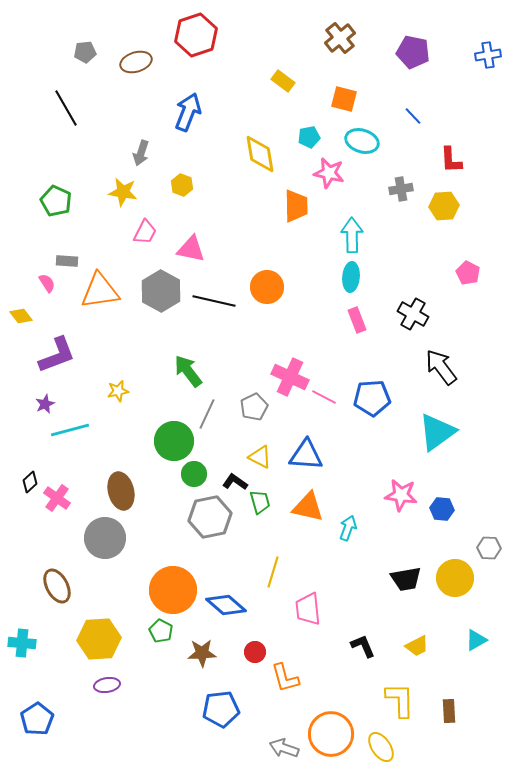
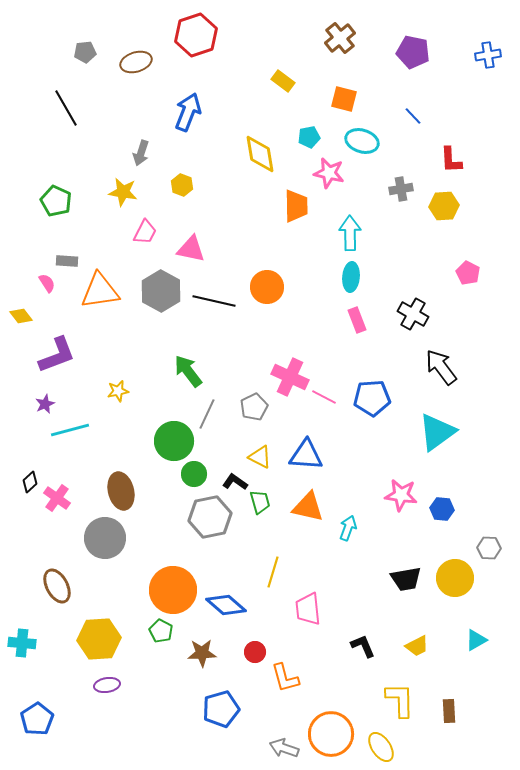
cyan arrow at (352, 235): moved 2 px left, 2 px up
blue pentagon at (221, 709): rotated 9 degrees counterclockwise
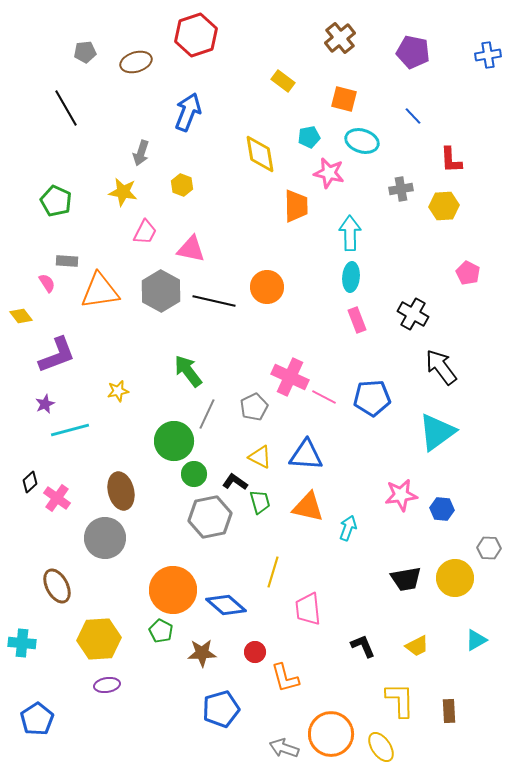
pink star at (401, 495): rotated 16 degrees counterclockwise
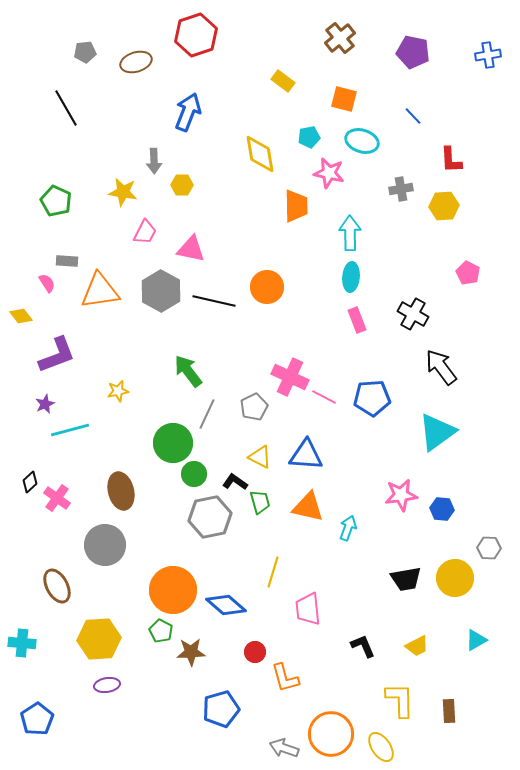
gray arrow at (141, 153): moved 13 px right, 8 px down; rotated 20 degrees counterclockwise
yellow hexagon at (182, 185): rotated 20 degrees counterclockwise
green circle at (174, 441): moved 1 px left, 2 px down
gray circle at (105, 538): moved 7 px down
brown star at (202, 653): moved 11 px left, 1 px up
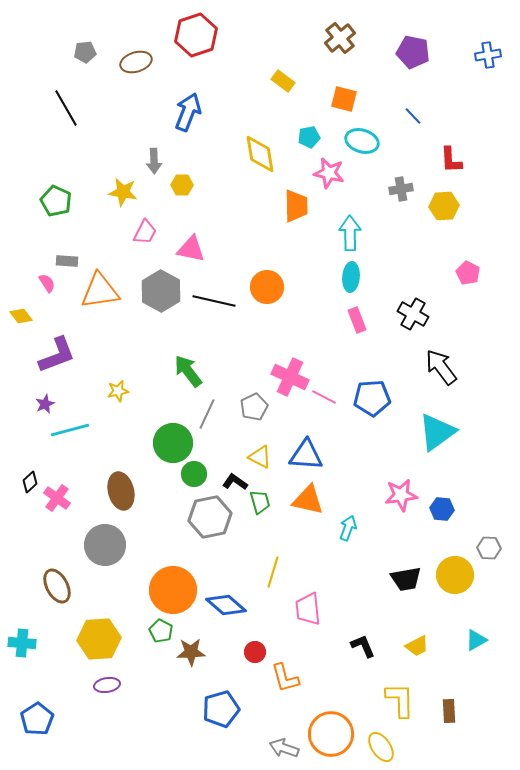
orange triangle at (308, 507): moved 7 px up
yellow circle at (455, 578): moved 3 px up
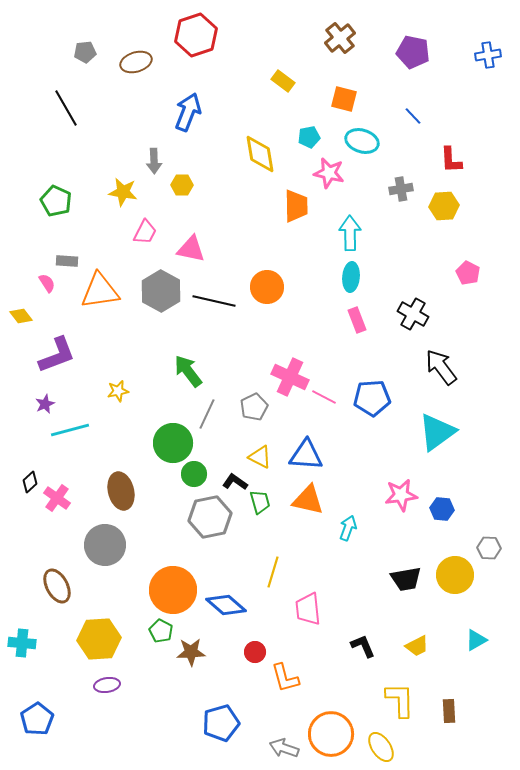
blue pentagon at (221, 709): moved 14 px down
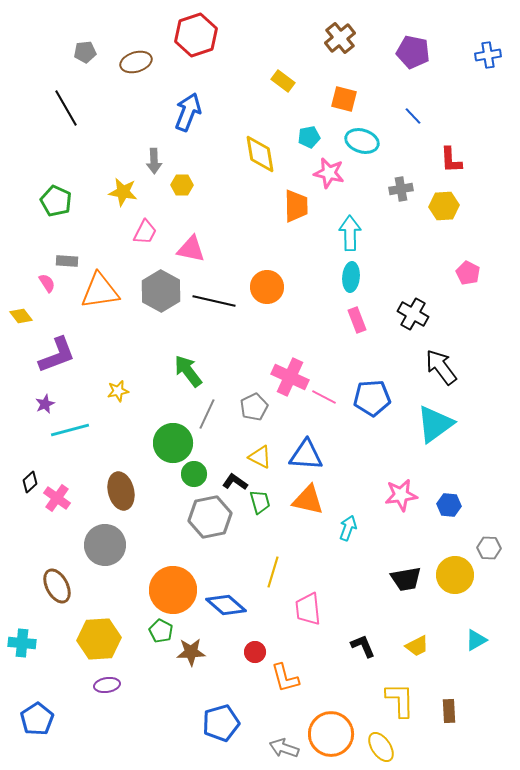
cyan triangle at (437, 432): moved 2 px left, 8 px up
blue hexagon at (442, 509): moved 7 px right, 4 px up
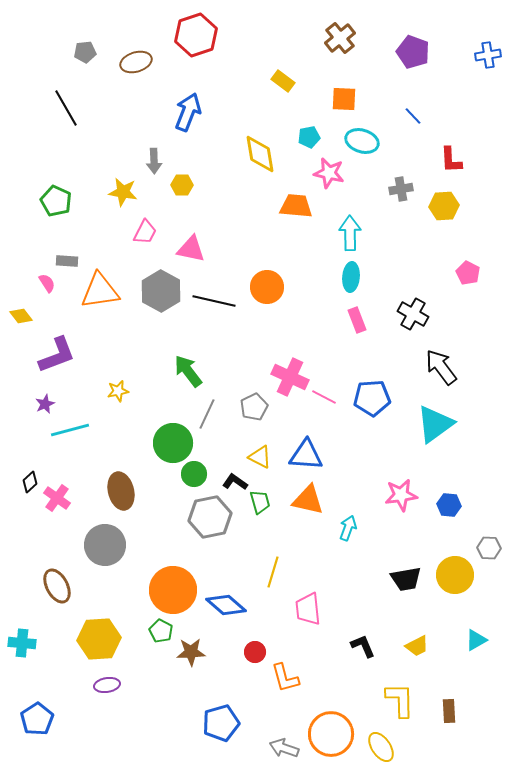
purple pentagon at (413, 52): rotated 8 degrees clockwise
orange square at (344, 99): rotated 12 degrees counterclockwise
orange trapezoid at (296, 206): rotated 84 degrees counterclockwise
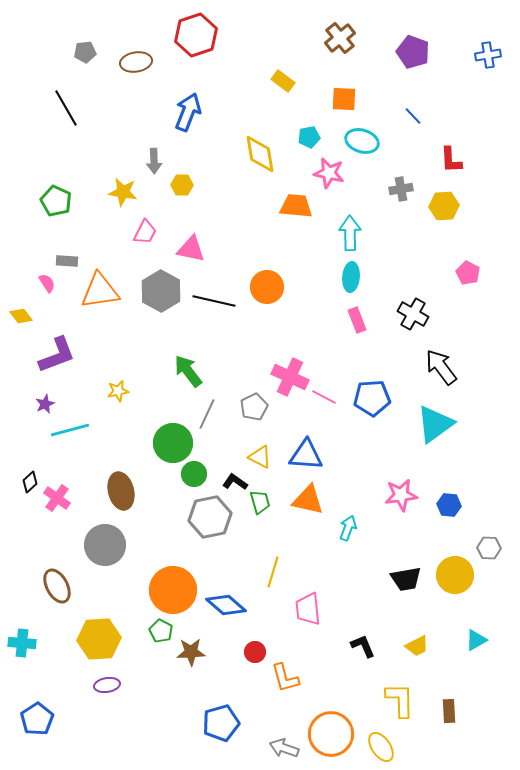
brown ellipse at (136, 62): rotated 8 degrees clockwise
